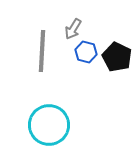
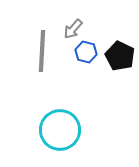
gray arrow: rotated 10 degrees clockwise
black pentagon: moved 3 px right, 1 px up
cyan circle: moved 11 px right, 5 px down
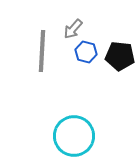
black pentagon: rotated 20 degrees counterclockwise
cyan circle: moved 14 px right, 6 px down
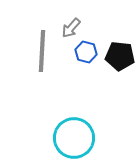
gray arrow: moved 2 px left, 1 px up
cyan circle: moved 2 px down
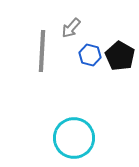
blue hexagon: moved 4 px right, 3 px down
black pentagon: rotated 24 degrees clockwise
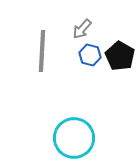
gray arrow: moved 11 px right, 1 px down
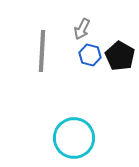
gray arrow: rotated 15 degrees counterclockwise
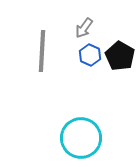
gray arrow: moved 2 px right, 1 px up; rotated 10 degrees clockwise
blue hexagon: rotated 10 degrees clockwise
cyan circle: moved 7 px right
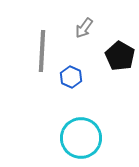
blue hexagon: moved 19 px left, 22 px down
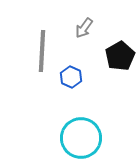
black pentagon: rotated 12 degrees clockwise
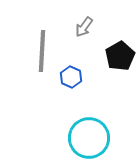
gray arrow: moved 1 px up
cyan circle: moved 8 px right
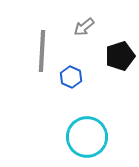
gray arrow: rotated 15 degrees clockwise
black pentagon: rotated 12 degrees clockwise
cyan circle: moved 2 px left, 1 px up
